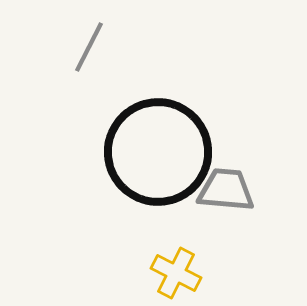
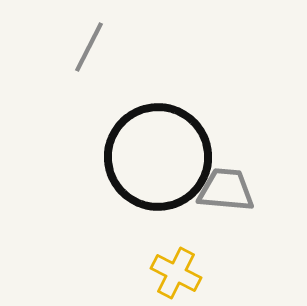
black circle: moved 5 px down
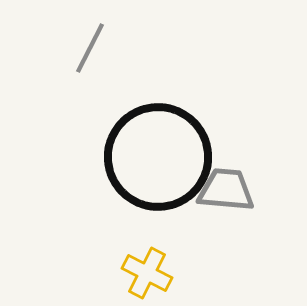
gray line: moved 1 px right, 1 px down
yellow cross: moved 29 px left
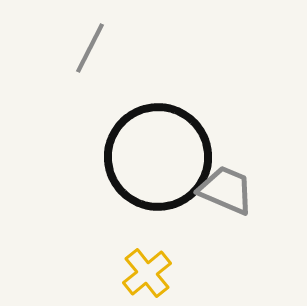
gray trapezoid: rotated 18 degrees clockwise
yellow cross: rotated 24 degrees clockwise
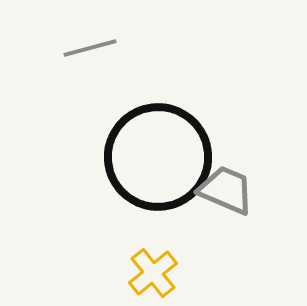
gray line: rotated 48 degrees clockwise
yellow cross: moved 6 px right
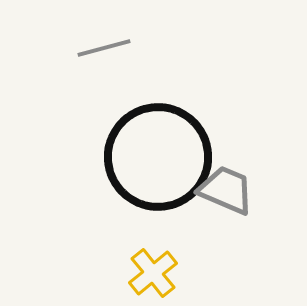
gray line: moved 14 px right
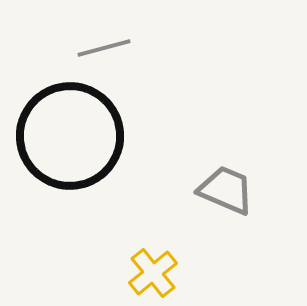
black circle: moved 88 px left, 21 px up
